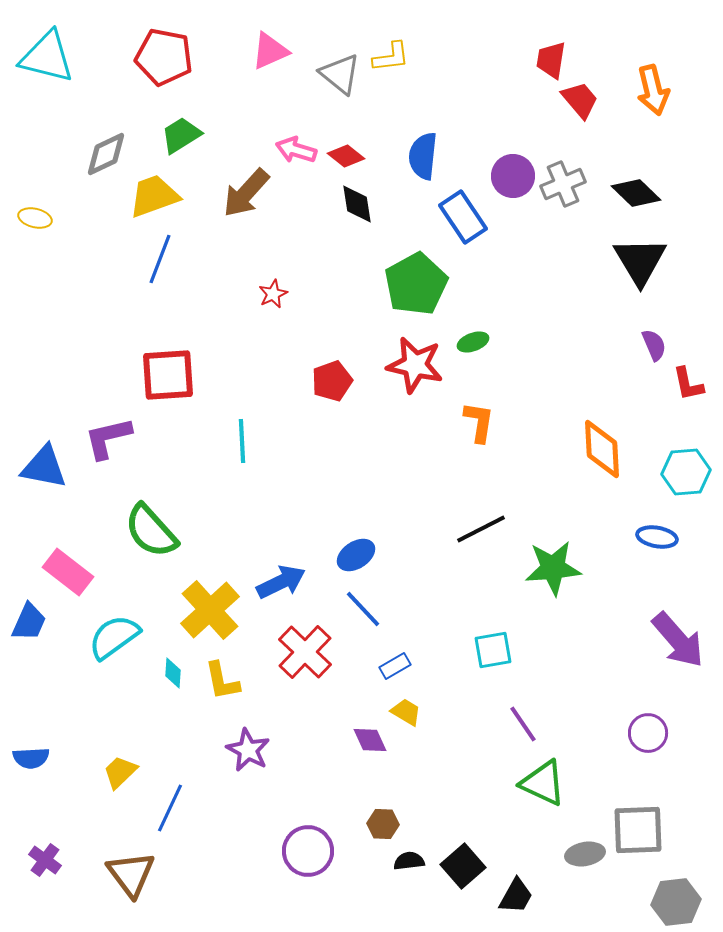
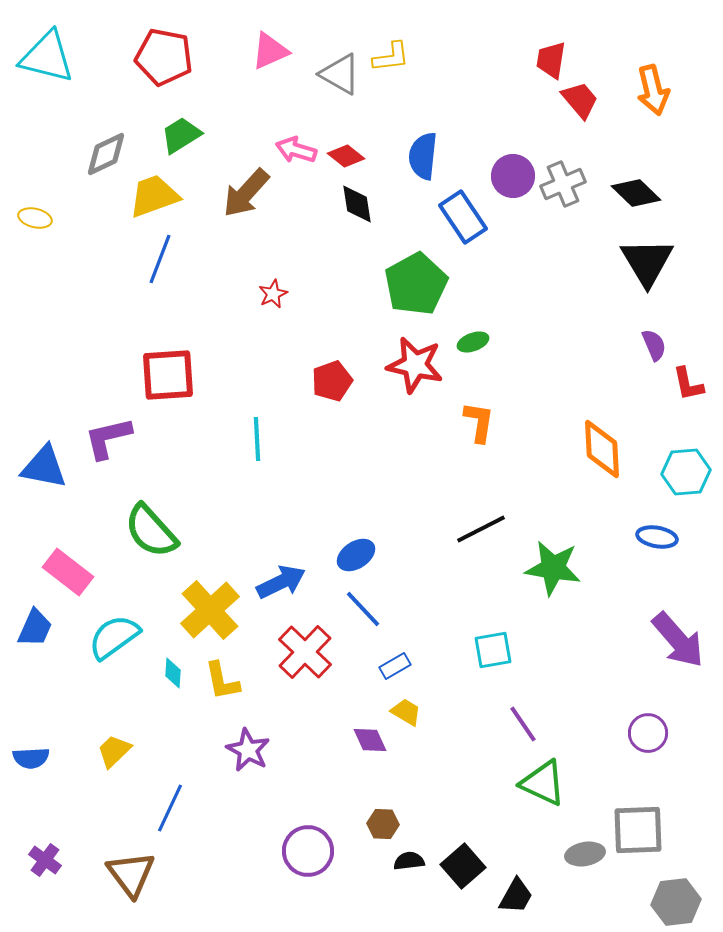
gray triangle at (340, 74): rotated 9 degrees counterclockwise
black triangle at (640, 261): moved 7 px right, 1 px down
cyan line at (242, 441): moved 15 px right, 2 px up
green star at (553, 568): rotated 14 degrees clockwise
blue trapezoid at (29, 622): moved 6 px right, 6 px down
yellow trapezoid at (120, 772): moved 6 px left, 21 px up
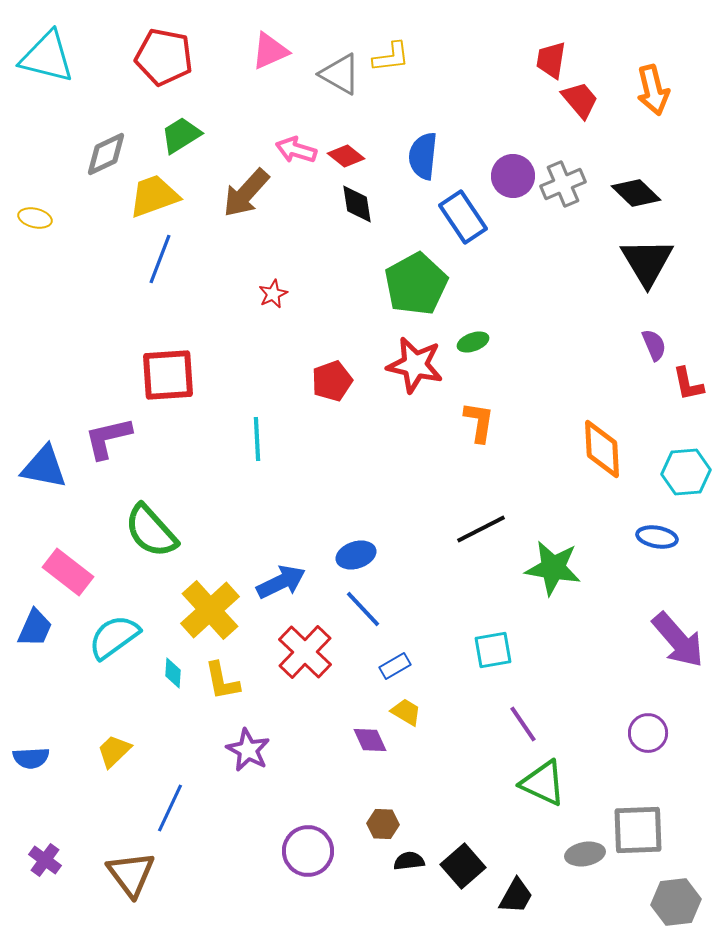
blue ellipse at (356, 555): rotated 15 degrees clockwise
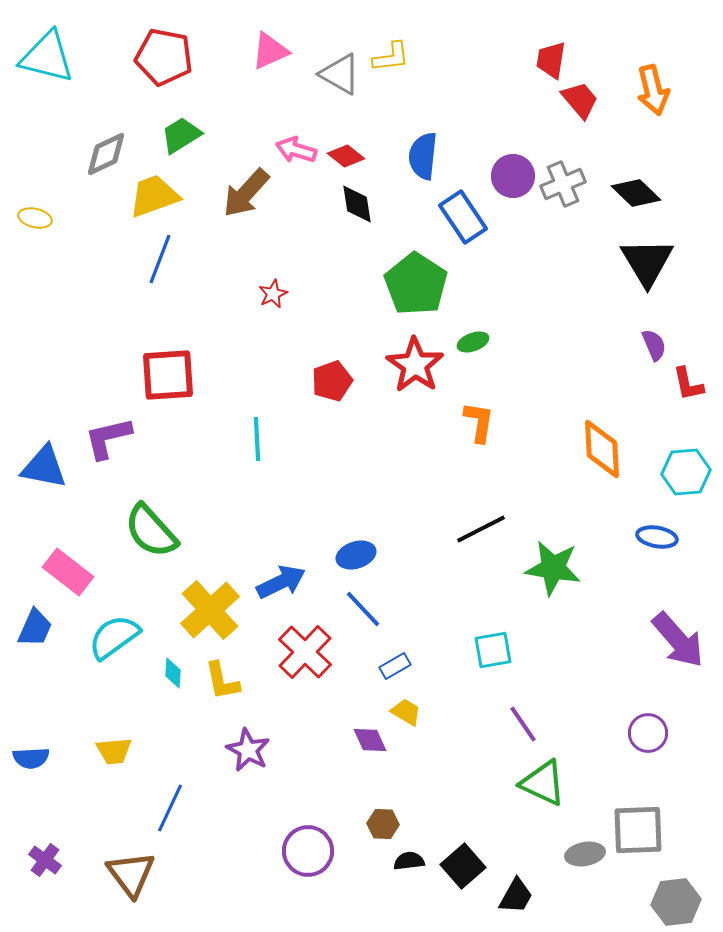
green pentagon at (416, 284): rotated 10 degrees counterclockwise
red star at (415, 365): rotated 22 degrees clockwise
yellow trapezoid at (114, 751): rotated 141 degrees counterclockwise
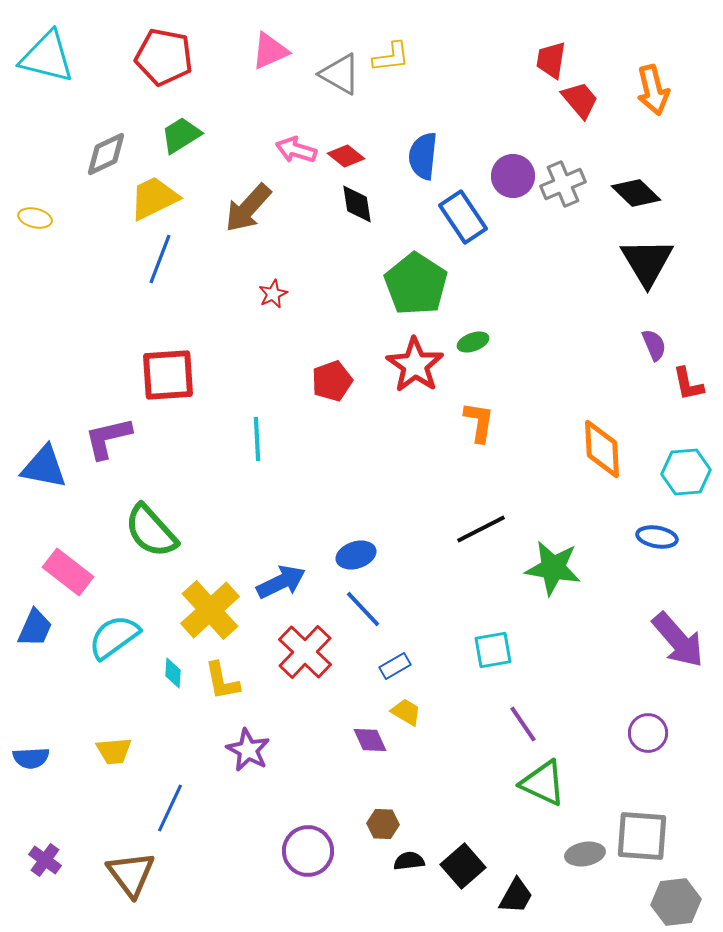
brown arrow at (246, 193): moved 2 px right, 15 px down
yellow trapezoid at (154, 196): moved 2 px down; rotated 6 degrees counterclockwise
gray square at (638, 830): moved 4 px right, 6 px down; rotated 6 degrees clockwise
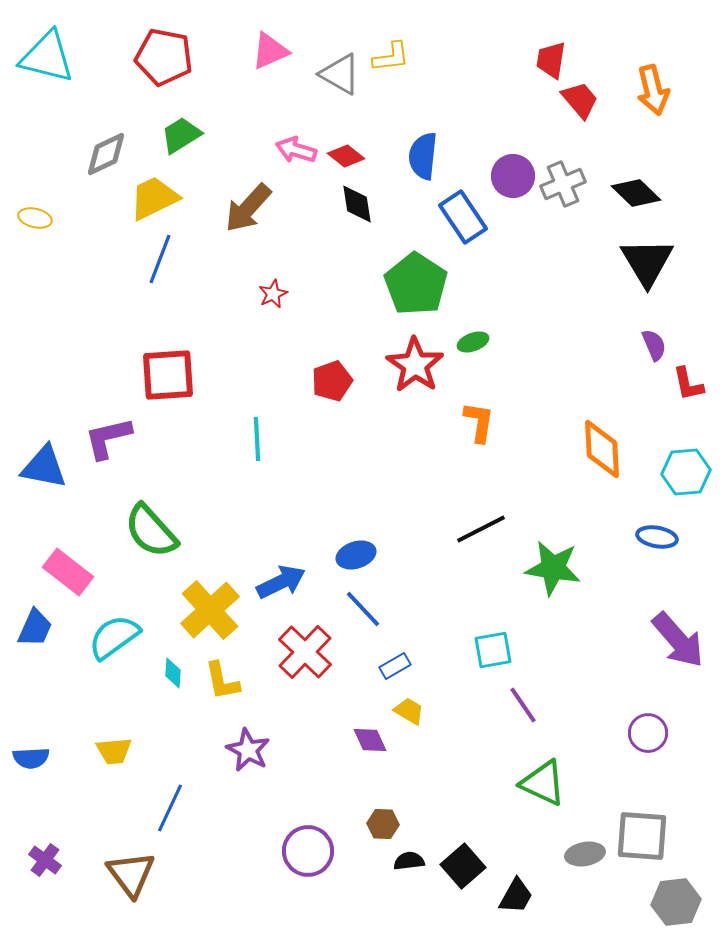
yellow trapezoid at (406, 712): moved 3 px right, 1 px up
purple line at (523, 724): moved 19 px up
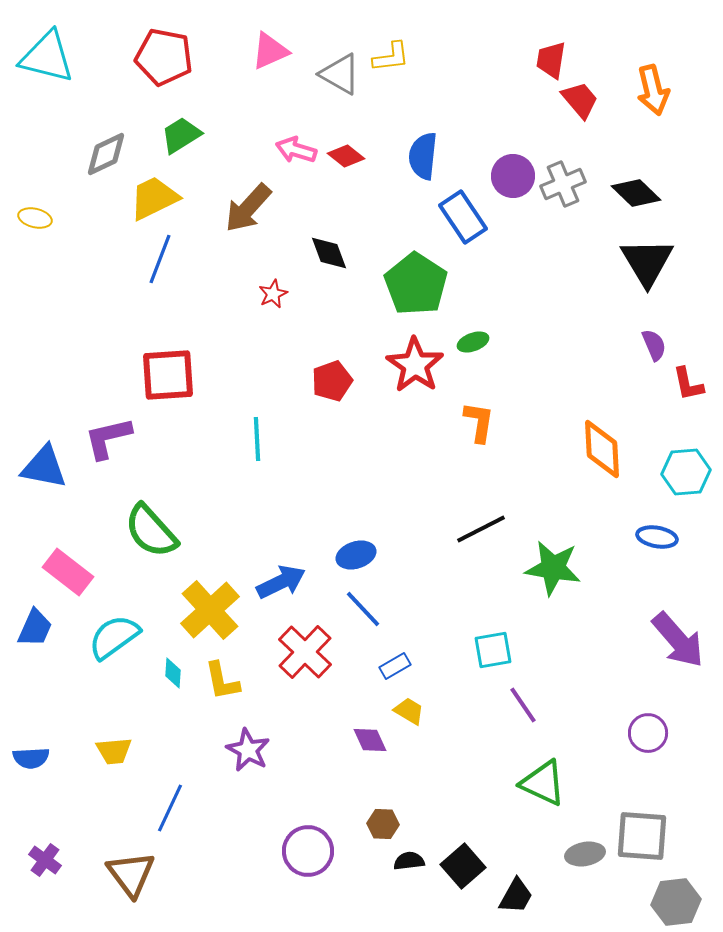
black diamond at (357, 204): moved 28 px left, 49 px down; rotated 12 degrees counterclockwise
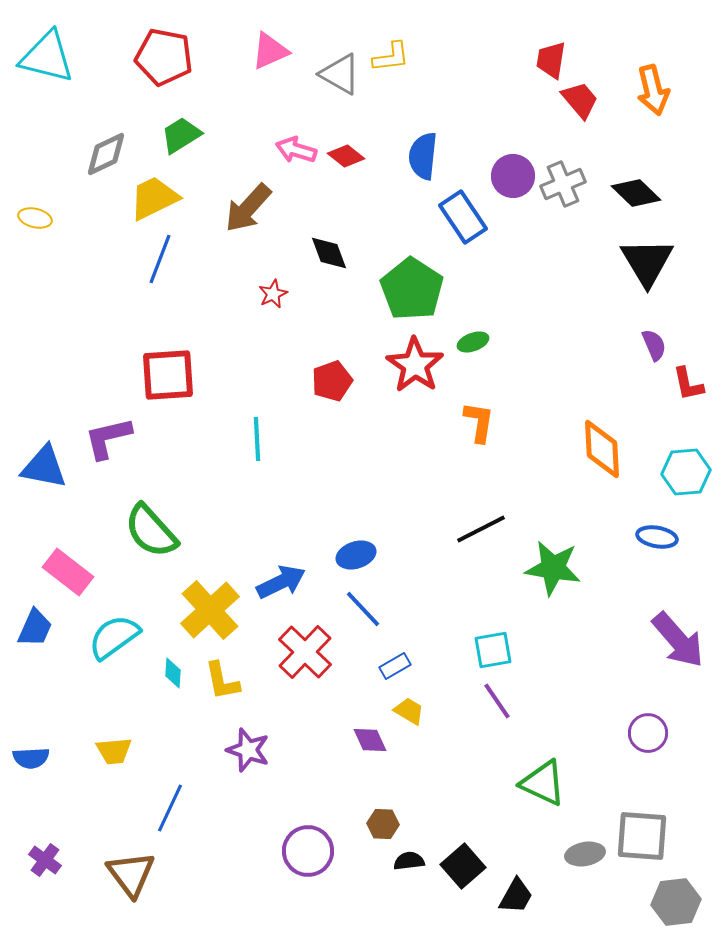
green pentagon at (416, 284): moved 4 px left, 5 px down
purple line at (523, 705): moved 26 px left, 4 px up
purple star at (248, 750): rotated 9 degrees counterclockwise
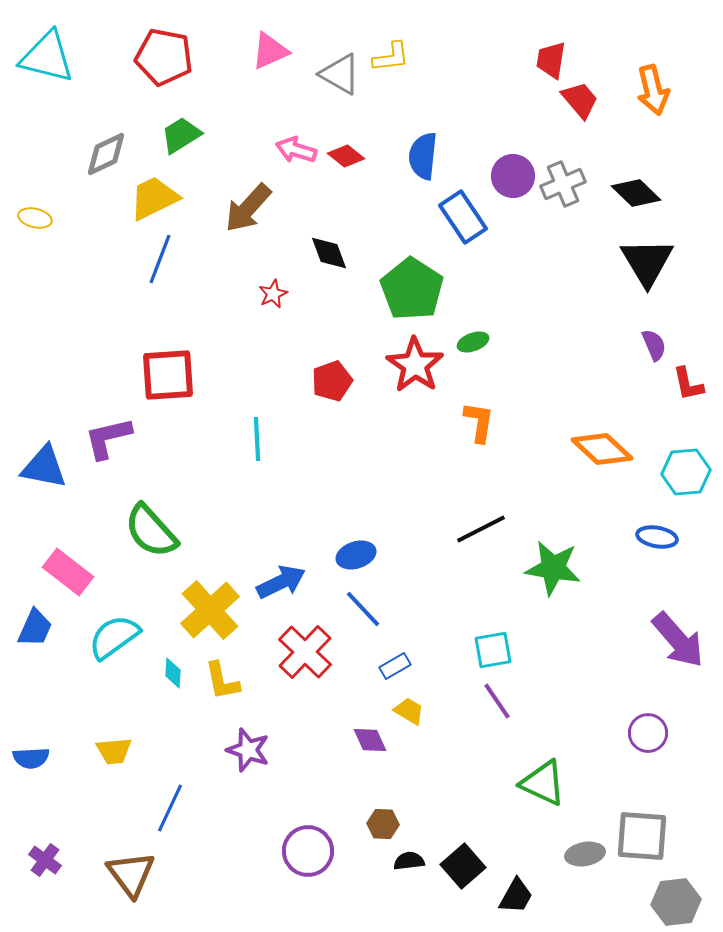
orange diamond at (602, 449): rotated 44 degrees counterclockwise
